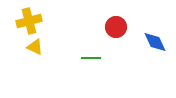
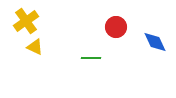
yellow cross: moved 3 px left; rotated 20 degrees counterclockwise
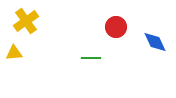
yellow triangle: moved 21 px left, 6 px down; rotated 30 degrees counterclockwise
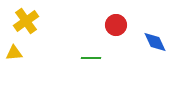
red circle: moved 2 px up
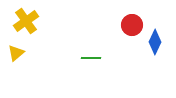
red circle: moved 16 px right
blue diamond: rotated 50 degrees clockwise
yellow triangle: moved 2 px right; rotated 36 degrees counterclockwise
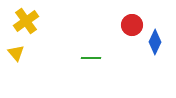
yellow triangle: rotated 30 degrees counterclockwise
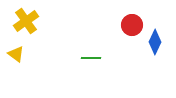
yellow triangle: moved 1 px down; rotated 12 degrees counterclockwise
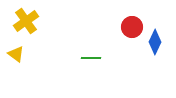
red circle: moved 2 px down
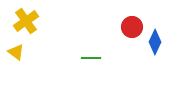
yellow triangle: moved 2 px up
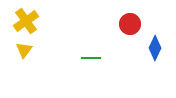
red circle: moved 2 px left, 3 px up
blue diamond: moved 6 px down
yellow triangle: moved 8 px right, 2 px up; rotated 30 degrees clockwise
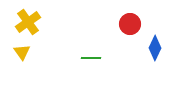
yellow cross: moved 2 px right, 1 px down
yellow triangle: moved 2 px left, 2 px down; rotated 12 degrees counterclockwise
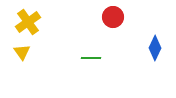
red circle: moved 17 px left, 7 px up
